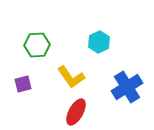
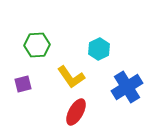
cyan hexagon: moved 7 px down
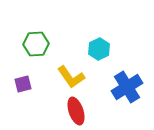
green hexagon: moved 1 px left, 1 px up
red ellipse: moved 1 px up; rotated 48 degrees counterclockwise
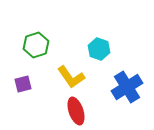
green hexagon: moved 1 px down; rotated 15 degrees counterclockwise
cyan hexagon: rotated 15 degrees counterclockwise
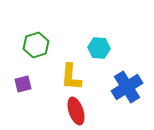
cyan hexagon: moved 1 px up; rotated 15 degrees counterclockwise
yellow L-shape: rotated 40 degrees clockwise
